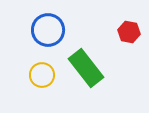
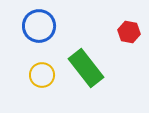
blue circle: moved 9 px left, 4 px up
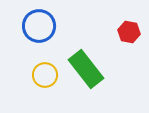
green rectangle: moved 1 px down
yellow circle: moved 3 px right
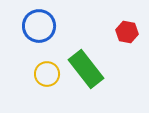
red hexagon: moved 2 px left
yellow circle: moved 2 px right, 1 px up
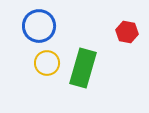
green rectangle: moved 3 px left, 1 px up; rotated 54 degrees clockwise
yellow circle: moved 11 px up
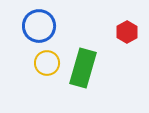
red hexagon: rotated 20 degrees clockwise
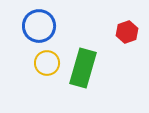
red hexagon: rotated 10 degrees clockwise
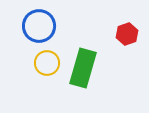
red hexagon: moved 2 px down
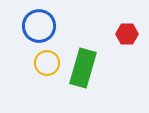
red hexagon: rotated 20 degrees clockwise
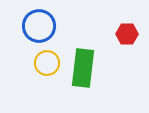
green rectangle: rotated 9 degrees counterclockwise
